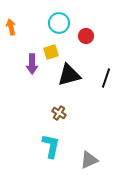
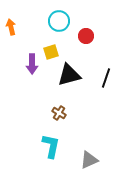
cyan circle: moved 2 px up
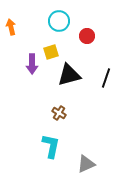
red circle: moved 1 px right
gray triangle: moved 3 px left, 4 px down
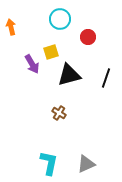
cyan circle: moved 1 px right, 2 px up
red circle: moved 1 px right, 1 px down
purple arrow: rotated 30 degrees counterclockwise
cyan L-shape: moved 2 px left, 17 px down
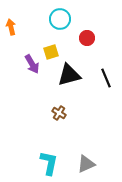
red circle: moved 1 px left, 1 px down
black line: rotated 42 degrees counterclockwise
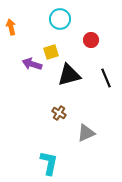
red circle: moved 4 px right, 2 px down
purple arrow: rotated 138 degrees clockwise
gray triangle: moved 31 px up
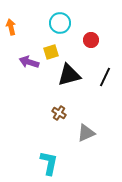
cyan circle: moved 4 px down
purple arrow: moved 3 px left, 2 px up
black line: moved 1 px left, 1 px up; rotated 48 degrees clockwise
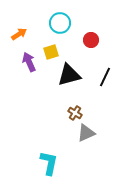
orange arrow: moved 8 px right, 7 px down; rotated 70 degrees clockwise
purple arrow: rotated 48 degrees clockwise
brown cross: moved 16 px right
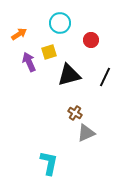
yellow square: moved 2 px left
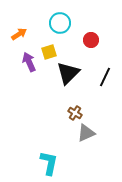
black triangle: moved 1 px left, 2 px up; rotated 30 degrees counterclockwise
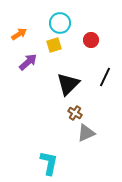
yellow square: moved 5 px right, 7 px up
purple arrow: moved 1 px left; rotated 72 degrees clockwise
black triangle: moved 11 px down
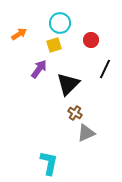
purple arrow: moved 11 px right, 7 px down; rotated 12 degrees counterclockwise
black line: moved 8 px up
